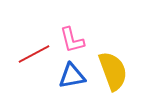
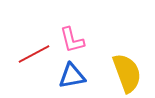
yellow semicircle: moved 14 px right, 2 px down
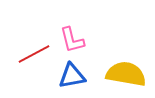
yellow semicircle: moved 1 px left, 1 px down; rotated 60 degrees counterclockwise
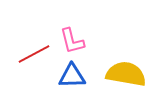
pink L-shape: moved 1 px down
blue triangle: rotated 8 degrees clockwise
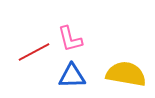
pink L-shape: moved 2 px left, 2 px up
red line: moved 2 px up
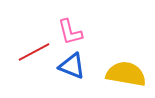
pink L-shape: moved 7 px up
blue triangle: moved 10 px up; rotated 24 degrees clockwise
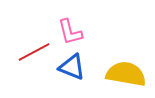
blue triangle: moved 1 px down
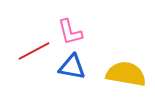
red line: moved 1 px up
blue triangle: rotated 12 degrees counterclockwise
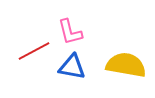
yellow semicircle: moved 9 px up
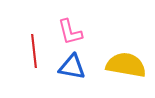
red line: rotated 68 degrees counterclockwise
